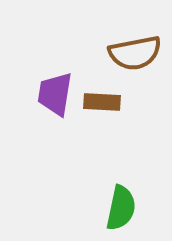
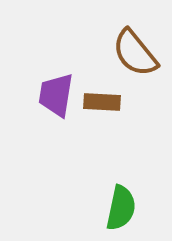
brown semicircle: rotated 62 degrees clockwise
purple trapezoid: moved 1 px right, 1 px down
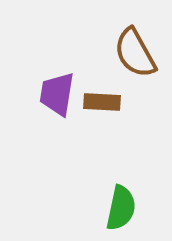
brown semicircle: rotated 10 degrees clockwise
purple trapezoid: moved 1 px right, 1 px up
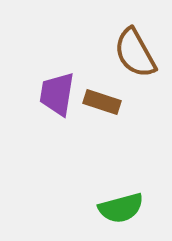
brown rectangle: rotated 15 degrees clockwise
green semicircle: rotated 63 degrees clockwise
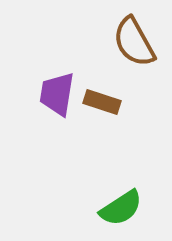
brown semicircle: moved 1 px left, 11 px up
green semicircle: rotated 18 degrees counterclockwise
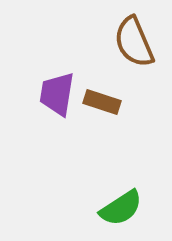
brown semicircle: rotated 6 degrees clockwise
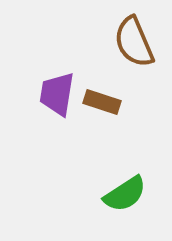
green semicircle: moved 4 px right, 14 px up
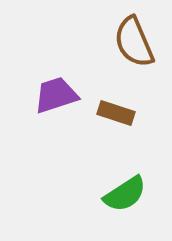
purple trapezoid: moved 1 px left, 1 px down; rotated 63 degrees clockwise
brown rectangle: moved 14 px right, 11 px down
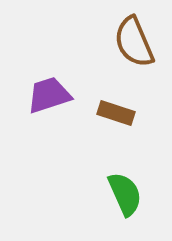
purple trapezoid: moved 7 px left
green semicircle: rotated 81 degrees counterclockwise
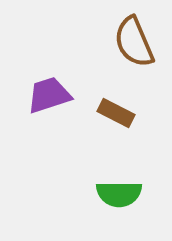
brown rectangle: rotated 9 degrees clockwise
green semicircle: moved 6 px left; rotated 114 degrees clockwise
